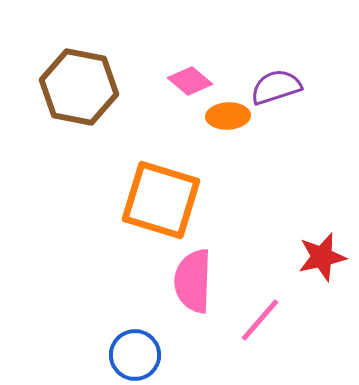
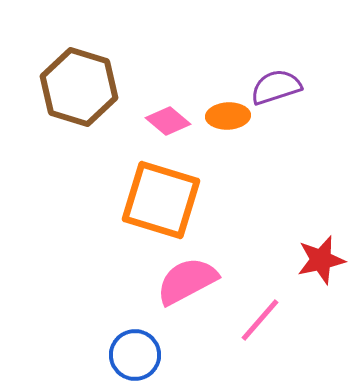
pink diamond: moved 22 px left, 40 px down
brown hexagon: rotated 6 degrees clockwise
red star: moved 1 px left, 3 px down
pink semicircle: moved 6 px left; rotated 60 degrees clockwise
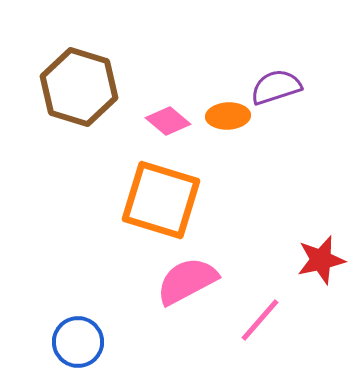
blue circle: moved 57 px left, 13 px up
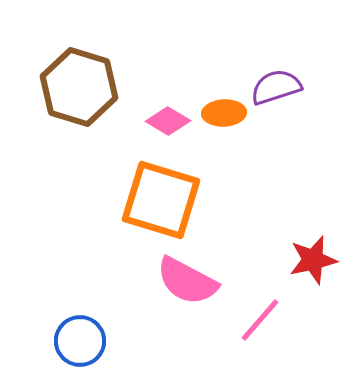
orange ellipse: moved 4 px left, 3 px up
pink diamond: rotated 9 degrees counterclockwise
red star: moved 8 px left
pink semicircle: rotated 124 degrees counterclockwise
blue circle: moved 2 px right, 1 px up
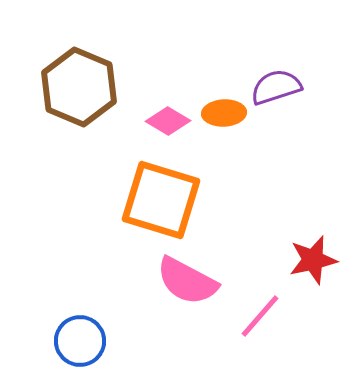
brown hexagon: rotated 6 degrees clockwise
pink line: moved 4 px up
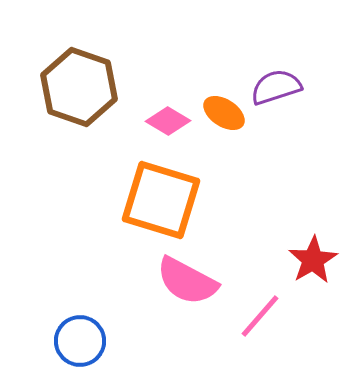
brown hexagon: rotated 4 degrees counterclockwise
orange ellipse: rotated 36 degrees clockwise
red star: rotated 18 degrees counterclockwise
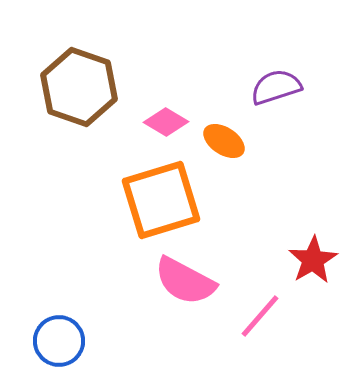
orange ellipse: moved 28 px down
pink diamond: moved 2 px left, 1 px down
orange square: rotated 34 degrees counterclockwise
pink semicircle: moved 2 px left
blue circle: moved 21 px left
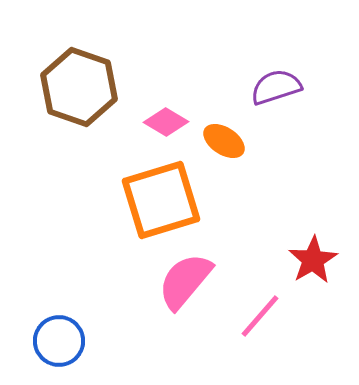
pink semicircle: rotated 102 degrees clockwise
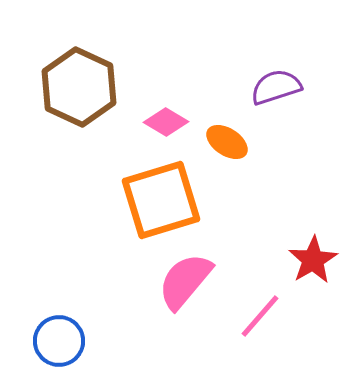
brown hexagon: rotated 6 degrees clockwise
orange ellipse: moved 3 px right, 1 px down
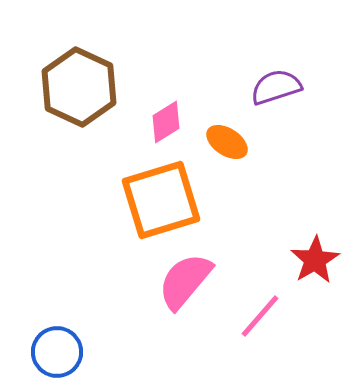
pink diamond: rotated 63 degrees counterclockwise
red star: moved 2 px right
blue circle: moved 2 px left, 11 px down
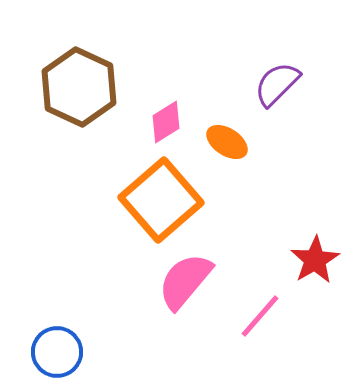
purple semicircle: moved 1 px right, 3 px up; rotated 27 degrees counterclockwise
orange square: rotated 24 degrees counterclockwise
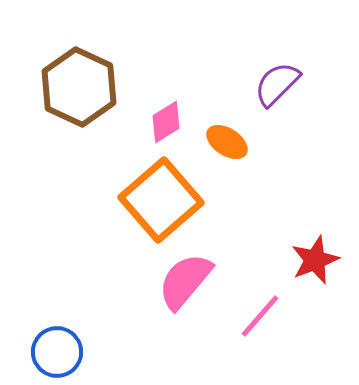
red star: rotated 9 degrees clockwise
